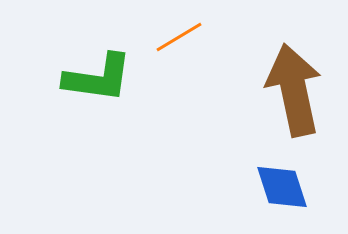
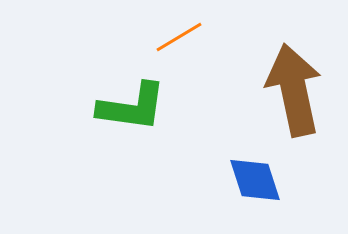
green L-shape: moved 34 px right, 29 px down
blue diamond: moved 27 px left, 7 px up
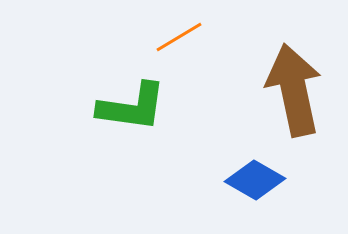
blue diamond: rotated 42 degrees counterclockwise
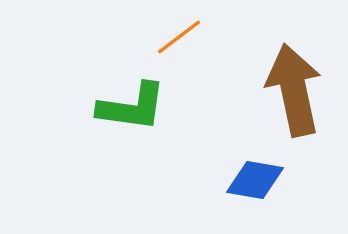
orange line: rotated 6 degrees counterclockwise
blue diamond: rotated 20 degrees counterclockwise
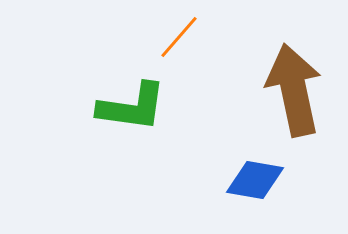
orange line: rotated 12 degrees counterclockwise
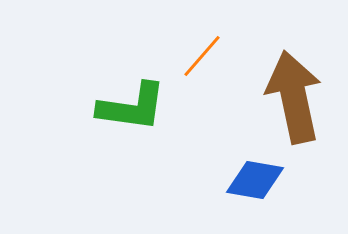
orange line: moved 23 px right, 19 px down
brown arrow: moved 7 px down
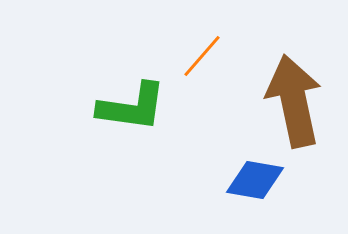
brown arrow: moved 4 px down
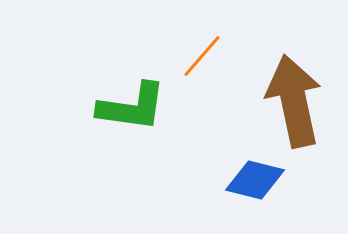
blue diamond: rotated 4 degrees clockwise
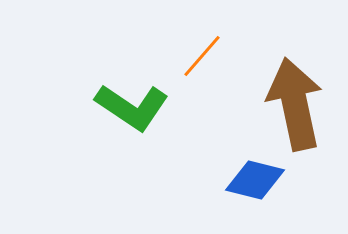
brown arrow: moved 1 px right, 3 px down
green L-shape: rotated 26 degrees clockwise
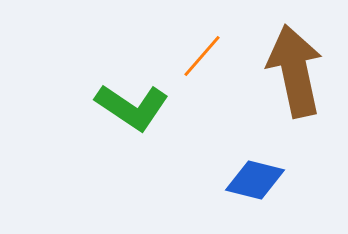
brown arrow: moved 33 px up
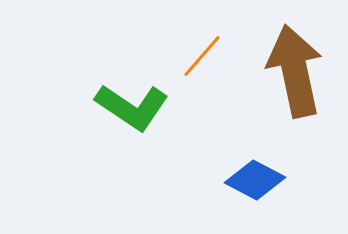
blue diamond: rotated 14 degrees clockwise
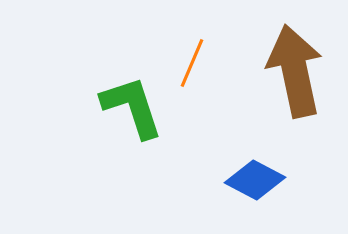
orange line: moved 10 px left, 7 px down; rotated 18 degrees counterclockwise
green L-shape: rotated 142 degrees counterclockwise
